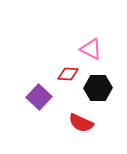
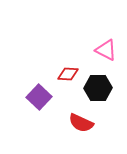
pink triangle: moved 15 px right, 1 px down
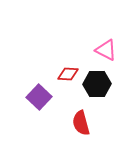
black hexagon: moved 1 px left, 4 px up
red semicircle: rotated 50 degrees clockwise
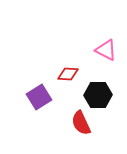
black hexagon: moved 1 px right, 11 px down
purple square: rotated 15 degrees clockwise
red semicircle: rotated 10 degrees counterclockwise
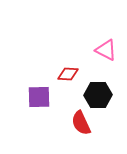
purple square: rotated 30 degrees clockwise
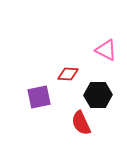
purple square: rotated 10 degrees counterclockwise
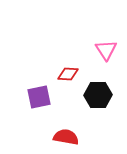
pink triangle: rotated 30 degrees clockwise
red semicircle: moved 15 px left, 14 px down; rotated 125 degrees clockwise
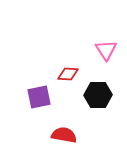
red semicircle: moved 2 px left, 2 px up
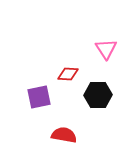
pink triangle: moved 1 px up
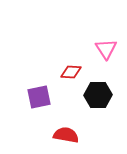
red diamond: moved 3 px right, 2 px up
red semicircle: moved 2 px right
